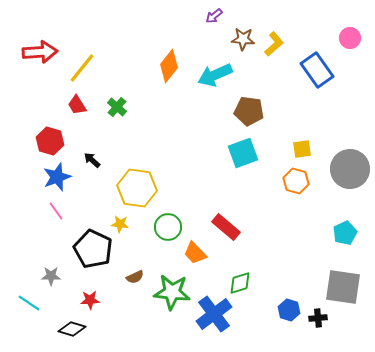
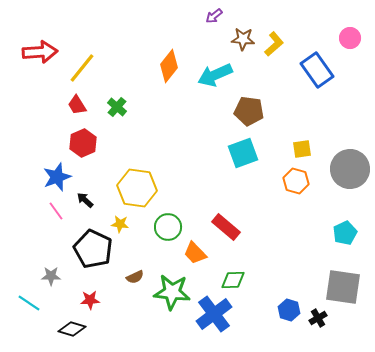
red hexagon: moved 33 px right, 2 px down; rotated 20 degrees clockwise
black arrow: moved 7 px left, 40 px down
green diamond: moved 7 px left, 3 px up; rotated 15 degrees clockwise
black cross: rotated 24 degrees counterclockwise
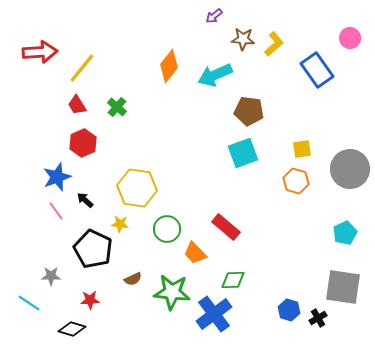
green circle: moved 1 px left, 2 px down
brown semicircle: moved 2 px left, 2 px down
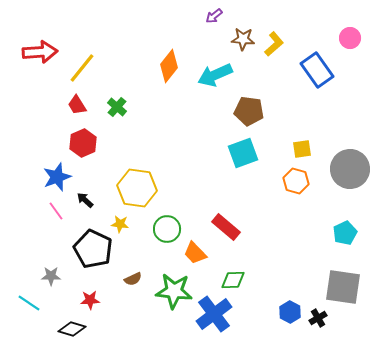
green star: moved 2 px right, 1 px up
blue hexagon: moved 1 px right, 2 px down; rotated 10 degrees clockwise
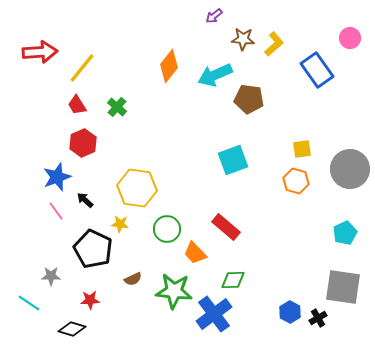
brown pentagon: moved 12 px up
cyan square: moved 10 px left, 7 px down
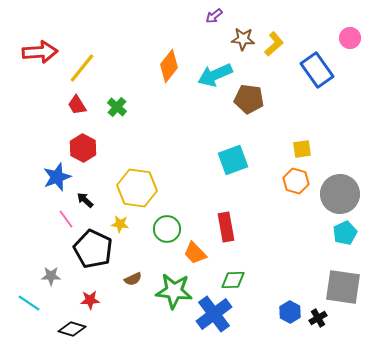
red hexagon: moved 5 px down; rotated 8 degrees counterclockwise
gray circle: moved 10 px left, 25 px down
pink line: moved 10 px right, 8 px down
red rectangle: rotated 40 degrees clockwise
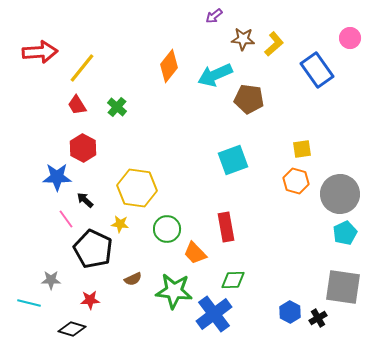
blue star: rotated 20 degrees clockwise
gray star: moved 4 px down
cyan line: rotated 20 degrees counterclockwise
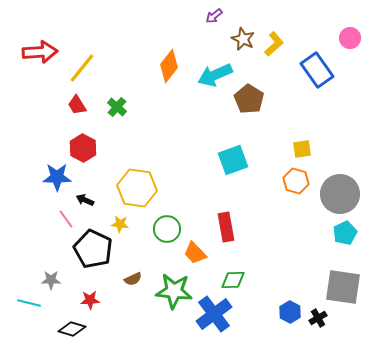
brown star: rotated 20 degrees clockwise
brown pentagon: rotated 24 degrees clockwise
black arrow: rotated 18 degrees counterclockwise
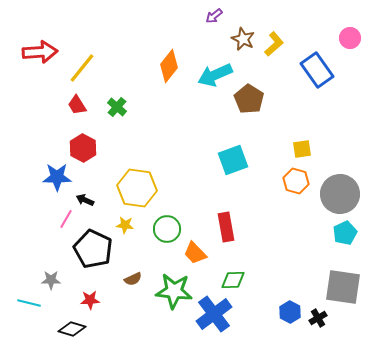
pink line: rotated 66 degrees clockwise
yellow star: moved 5 px right, 1 px down
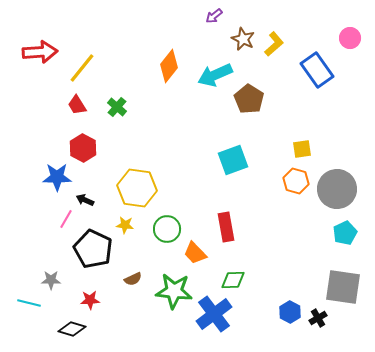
gray circle: moved 3 px left, 5 px up
